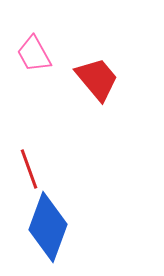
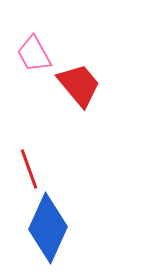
red trapezoid: moved 18 px left, 6 px down
blue diamond: moved 1 px down; rotated 4 degrees clockwise
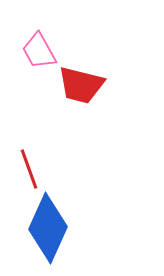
pink trapezoid: moved 5 px right, 3 px up
red trapezoid: moved 2 px right; rotated 144 degrees clockwise
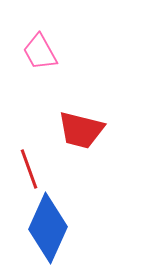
pink trapezoid: moved 1 px right, 1 px down
red trapezoid: moved 45 px down
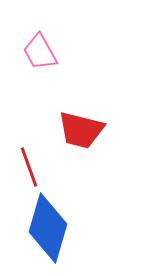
red line: moved 2 px up
blue diamond: rotated 8 degrees counterclockwise
